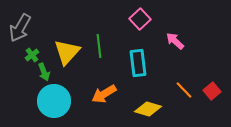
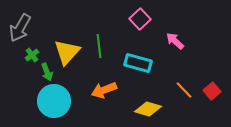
cyan rectangle: rotated 68 degrees counterclockwise
green arrow: moved 3 px right
orange arrow: moved 4 px up; rotated 10 degrees clockwise
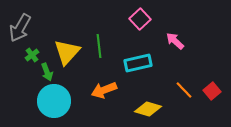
cyan rectangle: rotated 28 degrees counterclockwise
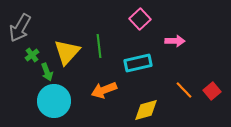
pink arrow: rotated 138 degrees clockwise
yellow diamond: moved 2 px left, 1 px down; rotated 32 degrees counterclockwise
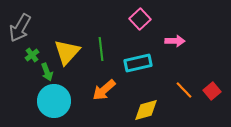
green line: moved 2 px right, 3 px down
orange arrow: rotated 20 degrees counterclockwise
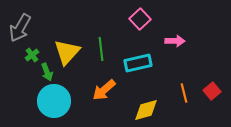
orange line: moved 3 px down; rotated 30 degrees clockwise
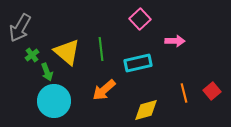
yellow triangle: rotated 32 degrees counterclockwise
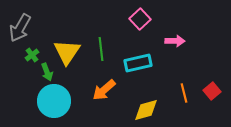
yellow triangle: rotated 24 degrees clockwise
